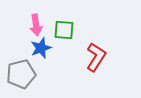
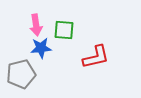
blue star: rotated 15 degrees clockwise
red L-shape: rotated 44 degrees clockwise
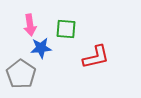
pink arrow: moved 6 px left
green square: moved 2 px right, 1 px up
gray pentagon: rotated 24 degrees counterclockwise
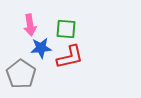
red L-shape: moved 26 px left
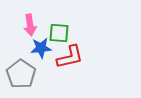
green square: moved 7 px left, 4 px down
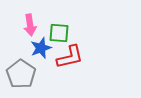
blue star: rotated 15 degrees counterclockwise
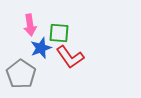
red L-shape: rotated 68 degrees clockwise
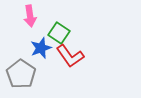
pink arrow: moved 9 px up
green square: rotated 30 degrees clockwise
red L-shape: moved 1 px up
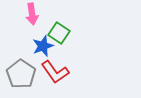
pink arrow: moved 2 px right, 2 px up
blue star: moved 2 px right, 2 px up
red L-shape: moved 15 px left, 16 px down
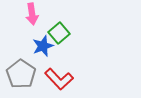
green square: rotated 15 degrees clockwise
red L-shape: moved 4 px right, 7 px down; rotated 8 degrees counterclockwise
